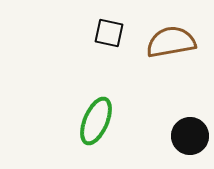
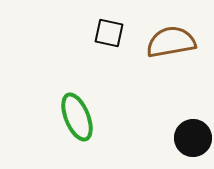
green ellipse: moved 19 px left, 4 px up; rotated 45 degrees counterclockwise
black circle: moved 3 px right, 2 px down
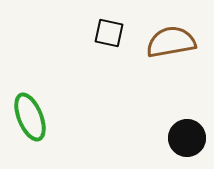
green ellipse: moved 47 px left
black circle: moved 6 px left
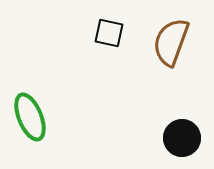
brown semicircle: rotated 60 degrees counterclockwise
black circle: moved 5 px left
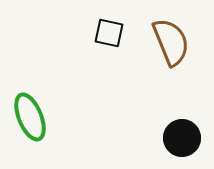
brown semicircle: rotated 138 degrees clockwise
